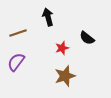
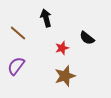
black arrow: moved 2 px left, 1 px down
brown line: rotated 60 degrees clockwise
purple semicircle: moved 4 px down
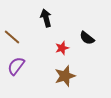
brown line: moved 6 px left, 4 px down
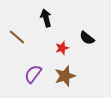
brown line: moved 5 px right
purple semicircle: moved 17 px right, 8 px down
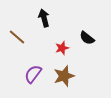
black arrow: moved 2 px left
brown star: moved 1 px left
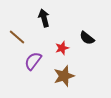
purple semicircle: moved 13 px up
